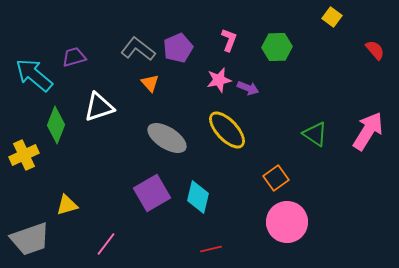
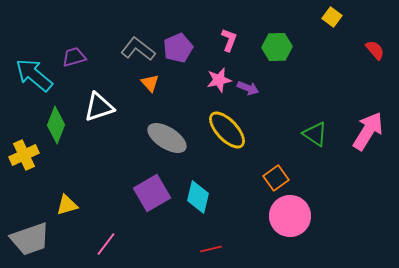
pink circle: moved 3 px right, 6 px up
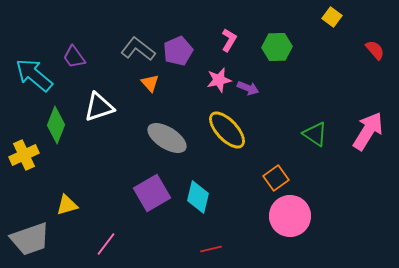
pink L-shape: rotated 10 degrees clockwise
purple pentagon: moved 3 px down
purple trapezoid: rotated 110 degrees counterclockwise
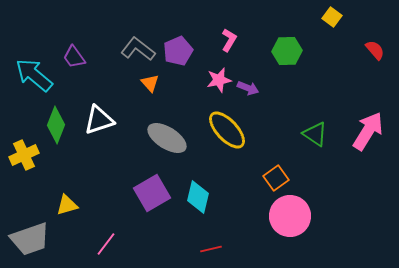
green hexagon: moved 10 px right, 4 px down
white triangle: moved 13 px down
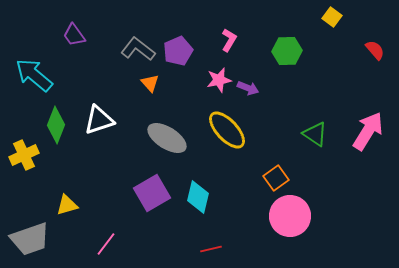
purple trapezoid: moved 22 px up
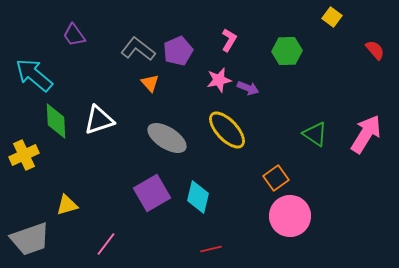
green diamond: moved 4 px up; rotated 24 degrees counterclockwise
pink arrow: moved 2 px left, 3 px down
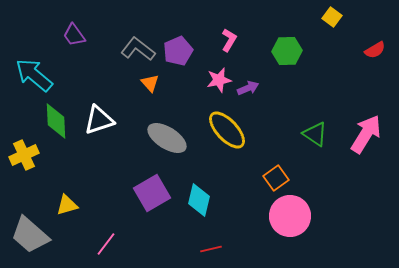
red semicircle: rotated 100 degrees clockwise
purple arrow: rotated 45 degrees counterclockwise
cyan diamond: moved 1 px right, 3 px down
gray trapezoid: moved 4 px up; rotated 60 degrees clockwise
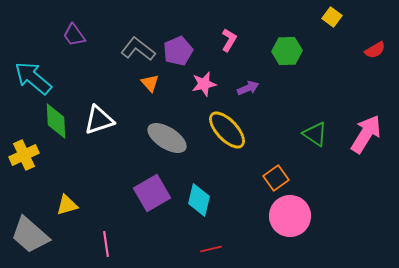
cyan arrow: moved 1 px left, 3 px down
pink star: moved 15 px left, 4 px down
pink line: rotated 45 degrees counterclockwise
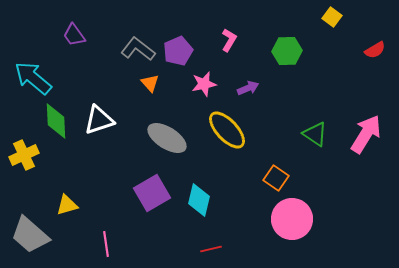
orange square: rotated 20 degrees counterclockwise
pink circle: moved 2 px right, 3 px down
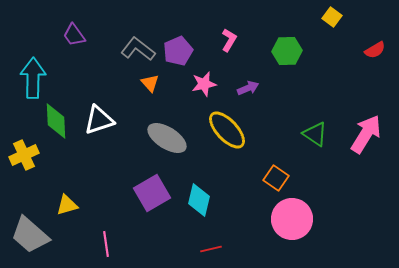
cyan arrow: rotated 51 degrees clockwise
